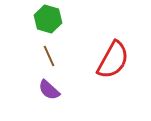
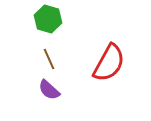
brown line: moved 3 px down
red semicircle: moved 4 px left, 3 px down
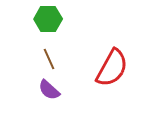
green hexagon: rotated 16 degrees counterclockwise
red semicircle: moved 3 px right, 5 px down
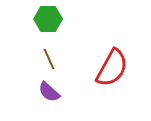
purple semicircle: moved 2 px down
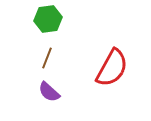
green hexagon: rotated 8 degrees counterclockwise
brown line: moved 2 px left, 1 px up; rotated 45 degrees clockwise
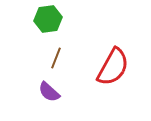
brown line: moved 9 px right
red semicircle: moved 1 px right, 1 px up
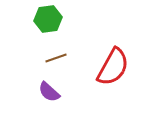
brown line: rotated 50 degrees clockwise
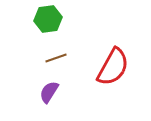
purple semicircle: rotated 80 degrees clockwise
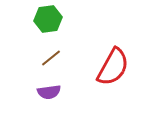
brown line: moved 5 px left; rotated 20 degrees counterclockwise
purple semicircle: rotated 130 degrees counterclockwise
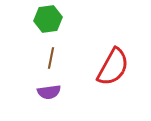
brown line: rotated 40 degrees counterclockwise
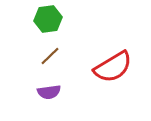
brown line: moved 1 px left, 2 px up; rotated 35 degrees clockwise
red semicircle: rotated 30 degrees clockwise
